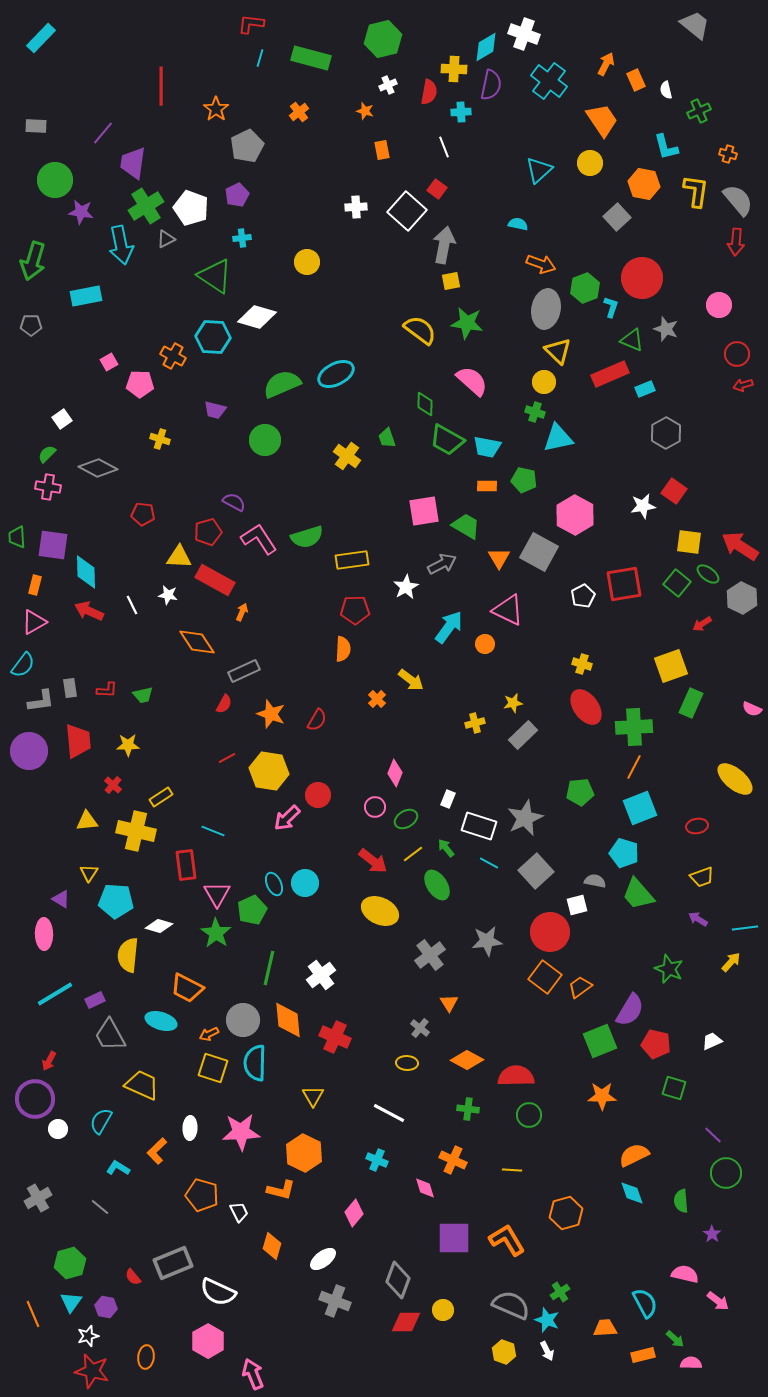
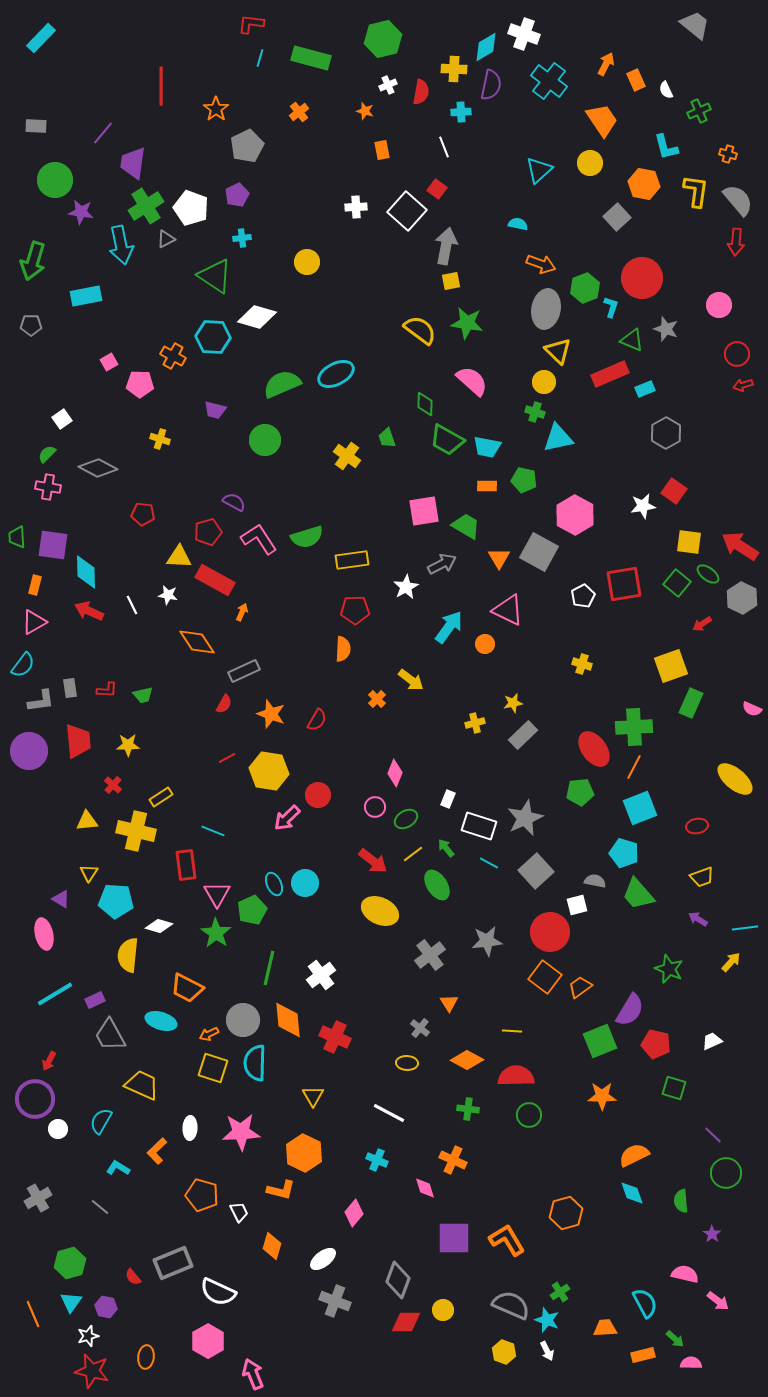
white semicircle at (666, 90): rotated 12 degrees counterclockwise
red semicircle at (429, 92): moved 8 px left
gray arrow at (444, 245): moved 2 px right, 1 px down
red ellipse at (586, 707): moved 8 px right, 42 px down
pink ellipse at (44, 934): rotated 12 degrees counterclockwise
yellow line at (512, 1170): moved 139 px up
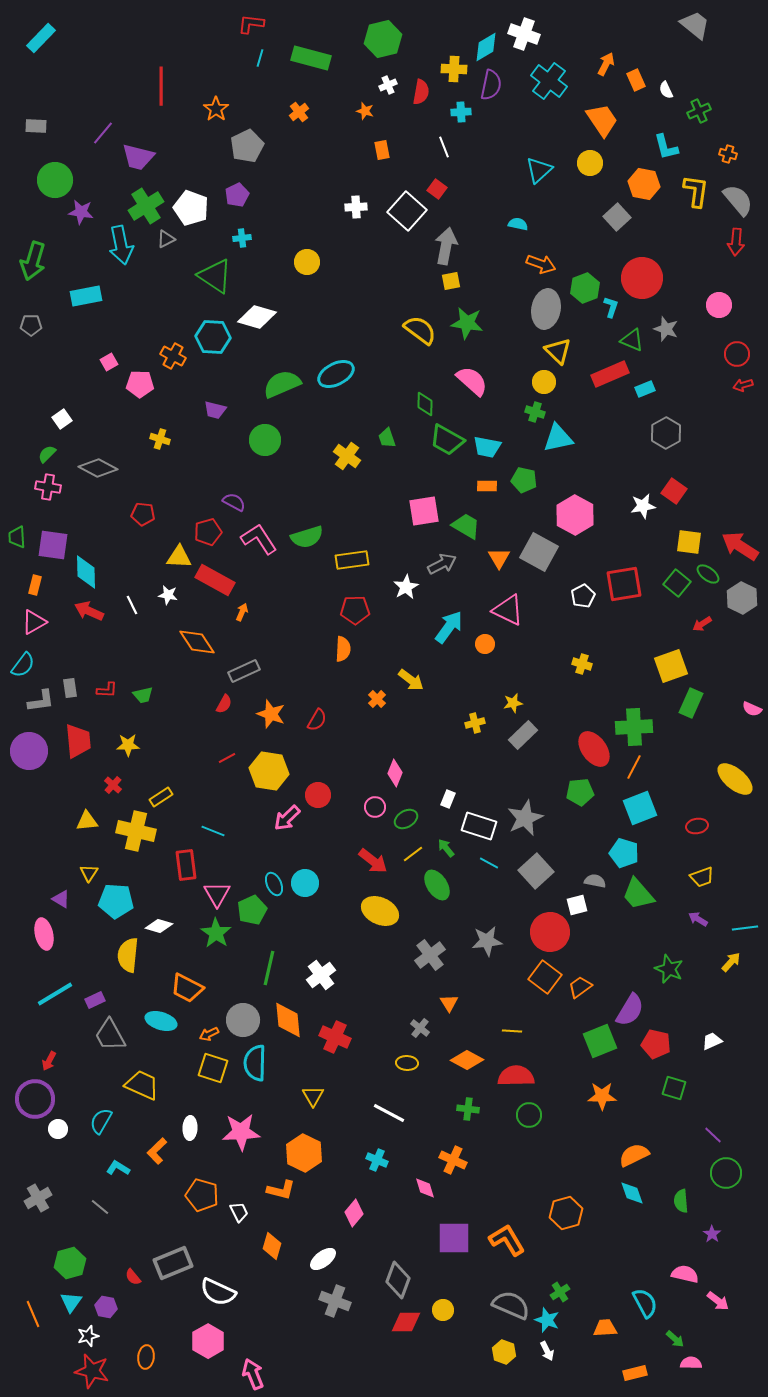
purple trapezoid at (133, 163): moved 5 px right, 6 px up; rotated 84 degrees counterclockwise
orange rectangle at (643, 1355): moved 8 px left, 18 px down
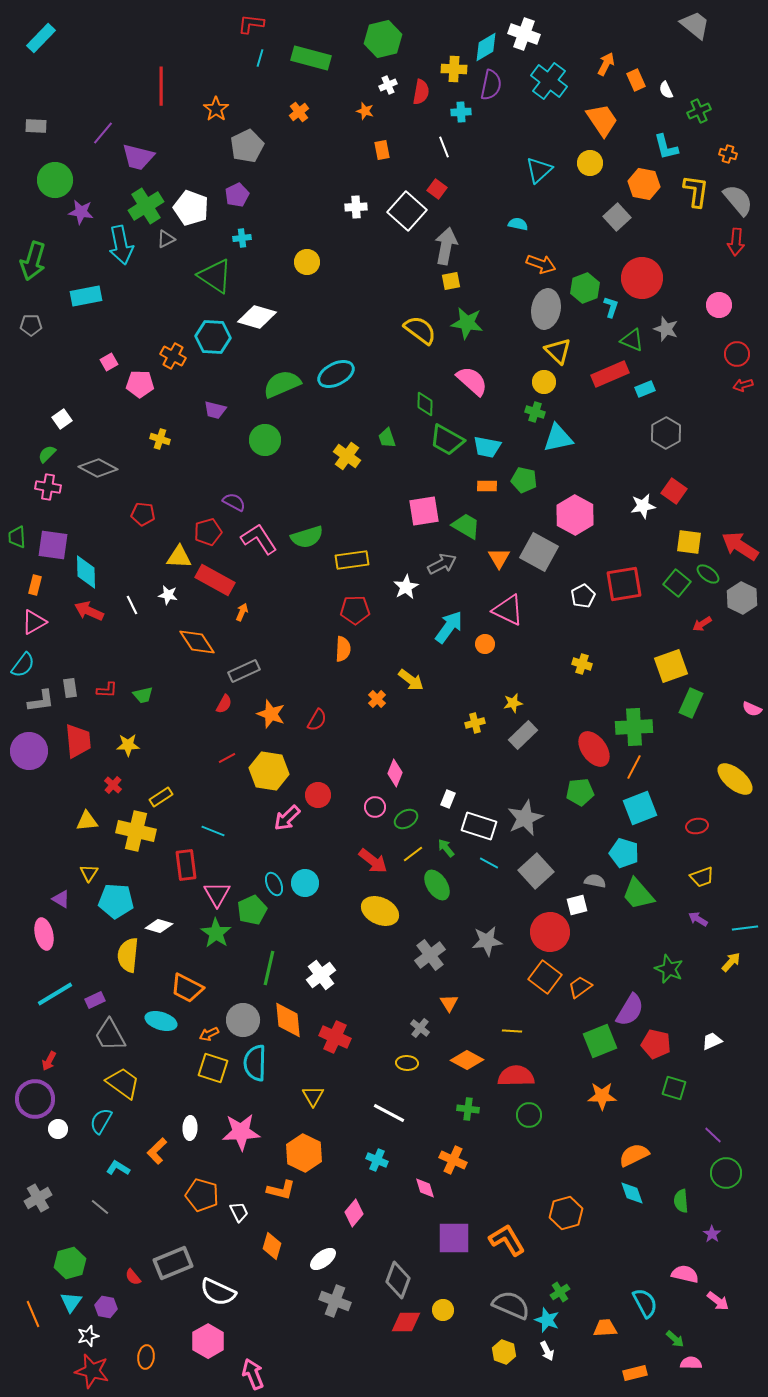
yellow trapezoid at (142, 1085): moved 19 px left, 2 px up; rotated 12 degrees clockwise
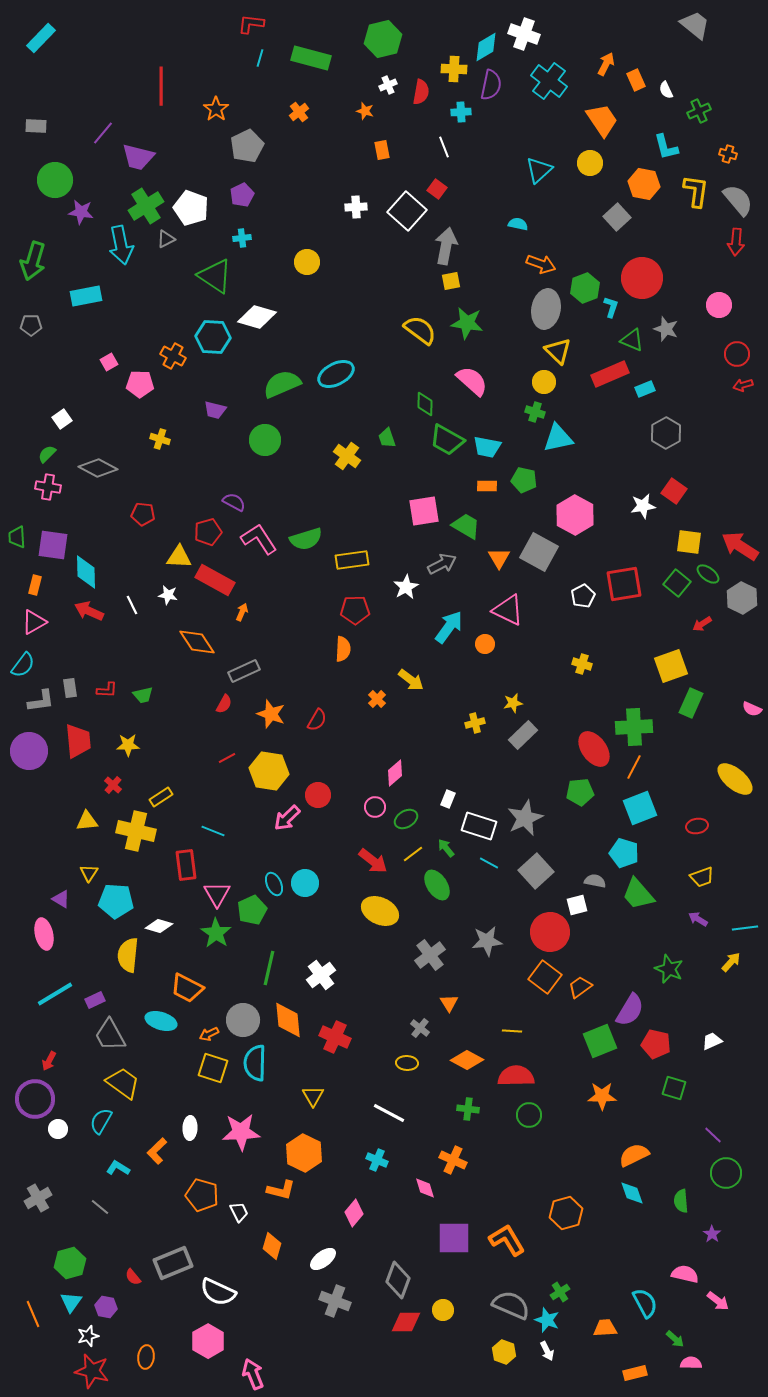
purple pentagon at (237, 195): moved 5 px right
green semicircle at (307, 537): moved 1 px left, 2 px down
pink diamond at (395, 773): rotated 28 degrees clockwise
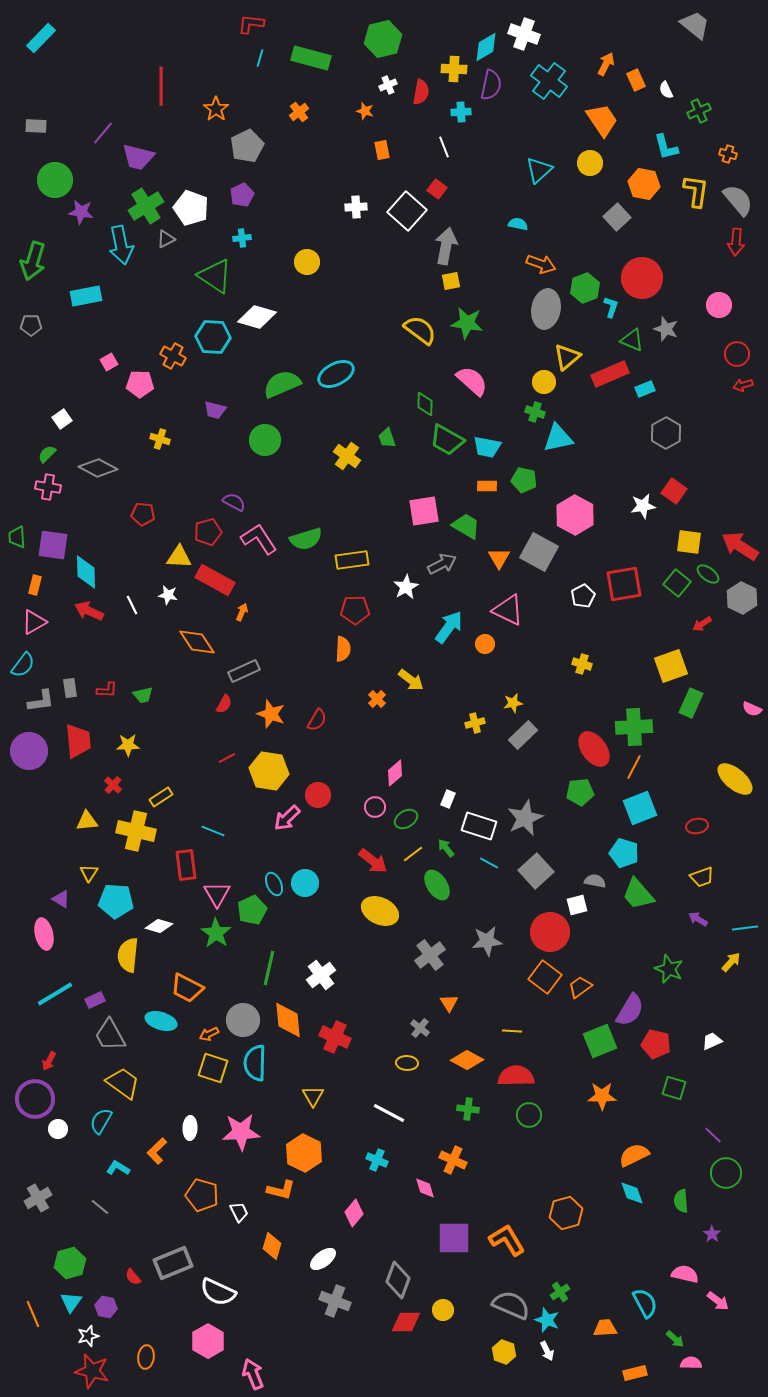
yellow triangle at (558, 351): moved 9 px right, 6 px down; rotated 36 degrees clockwise
